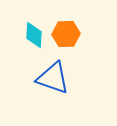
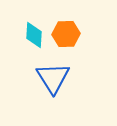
blue triangle: rotated 39 degrees clockwise
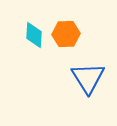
blue triangle: moved 35 px right
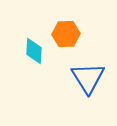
cyan diamond: moved 16 px down
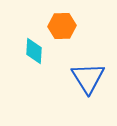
orange hexagon: moved 4 px left, 8 px up
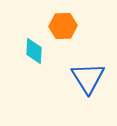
orange hexagon: moved 1 px right
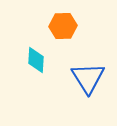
cyan diamond: moved 2 px right, 9 px down
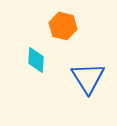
orange hexagon: rotated 16 degrees clockwise
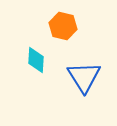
blue triangle: moved 4 px left, 1 px up
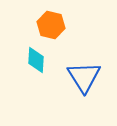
orange hexagon: moved 12 px left, 1 px up
